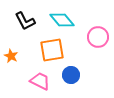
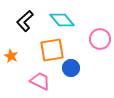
black L-shape: rotated 75 degrees clockwise
pink circle: moved 2 px right, 2 px down
blue circle: moved 7 px up
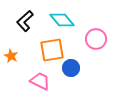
pink circle: moved 4 px left
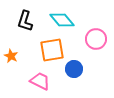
black L-shape: rotated 30 degrees counterclockwise
blue circle: moved 3 px right, 1 px down
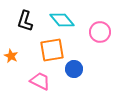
pink circle: moved 4 px right, 7 px up
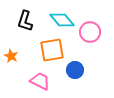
pink circle: moved 10 px left
blue circle: moved 1 px right, 1 px down
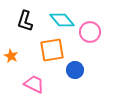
pink trapezoid: moved 6 px left, 3 px down
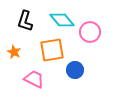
orange star: moved 3 px right, 4 px up
pink trapezoid: moved 5 px up
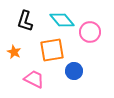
blue circle: moved 1 px left, 1 px down
